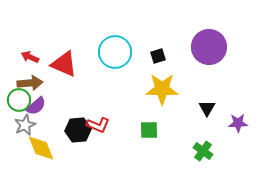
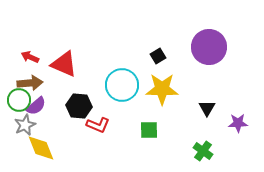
cyan circle: moved 7 px right, 33 px down
black square: rotated 14 degrees counterclockwise
black hexagon: moved 1 px right, 24 px up; rotated 10 degrees clockwise
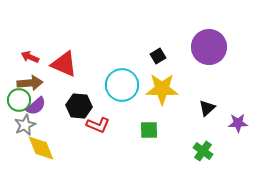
black triangle: rotated 18 degrees clockwise
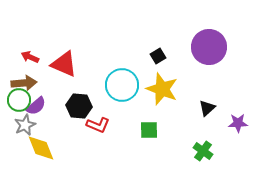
brown arrow: moved 6 px left
yellow star: rotated 20 degrees clockwise
